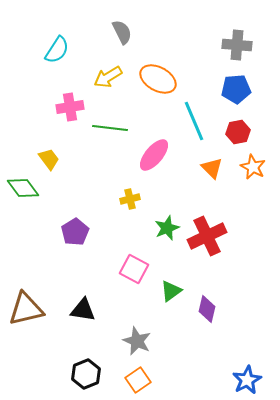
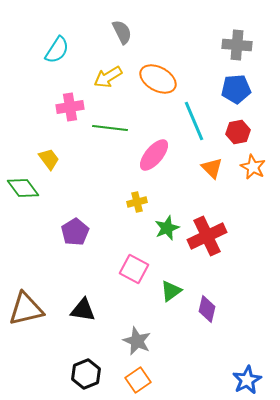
yellow cross: moved 7 px right, 3 px down
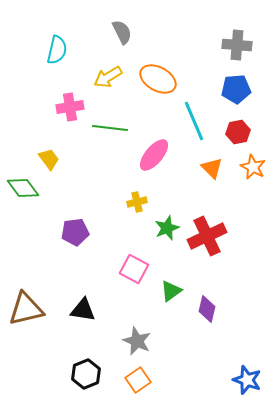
cyan semicircle: rotated 20 degrees counterclockwise
purple pentagon: rotated 24 degrees clockwise
blue star: rotated 24 degrees counterclockwise
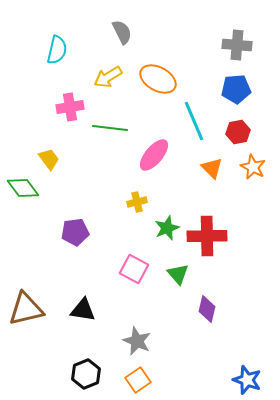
red cross: rotated 24 degrees clockwise
green triangle: moved 7 px right, 17 px up; rotated 35 degrees counterclockwise
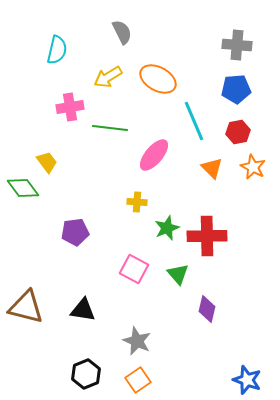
yellow trapezoid: moved 2 px left, 3 px down
yellow cross: rotated 18 degrees clockwise
brown triangle: moved 2 px up; rotated 27 degrees clockwise
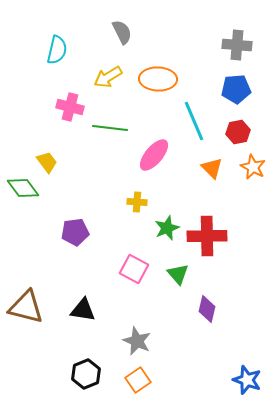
orange ellipse: rotated 27 degrees counterclockwise
pink cross: rotated 24 degrees clockwise
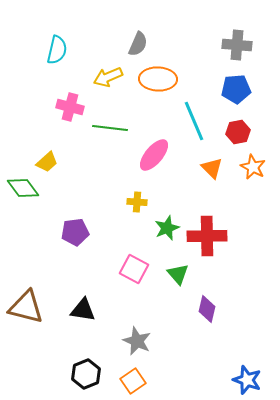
gray semicircle: moved 16 px right, 12 px down; rotated 50 degrees clockwise
yellow arrow: rotated 8 degrees clockwise
yellow trapezoid: rotated 85 degrees clockwise
orange square: moved 5 px left, 1 px down
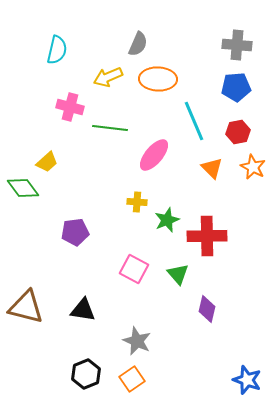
blue pentagon: moved 2 px up
green star: moved 8 px up
orange square: moved 1 px left, 2 px up
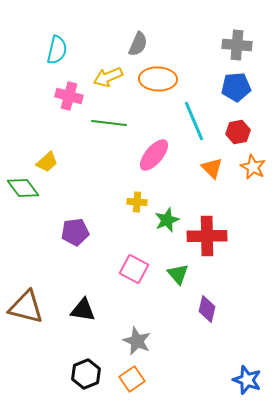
pink cross: moved 1 px left, 11 px up
green line: moved 1 px left, 5 px up
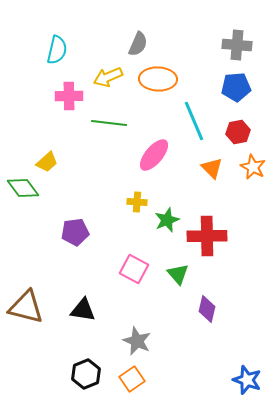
pink cross: rotated 16 degrees counterclockwise
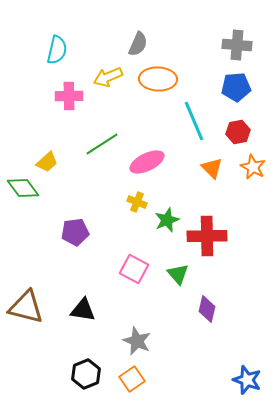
green line: moved 7 px left, 21 px down; rotated 40 degrees counterclockwise
pink ellipse: moved 7 px left, 7 px down; rotated 24 degrees clockwise
yellow cross: rotated 18 degrees clockwise
